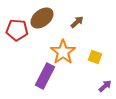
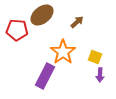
brown ellipse: moved 3 px up
purple arrow: moved 5 px left, 11 px up; rotated 136 degrees clockwise
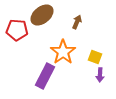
brown arrow: rotated 24 degrees counterclockwise
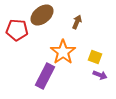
purple arrow: rotated 72 degrees counterclockwise
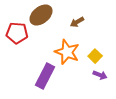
brown ellipse: moved 1 px left
brown arrow: rotated 144 degrees counterclockwise
red pentagon: moved 3 px down
orange star: moved 4 px right; rotated 15 degrees counterclockwise
yellow square: moved 1 px up; rotated 24 degrees clockwise
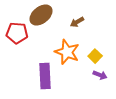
purple rectangle: rotated 30 degrees counterclockwise
